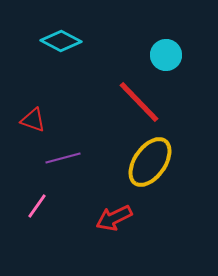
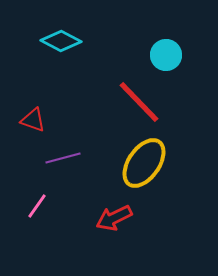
yellow ellipse: moved 6 px left, 1 px down
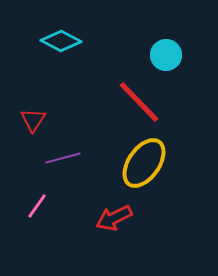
red triangle: rotated 44 degrees clockwise
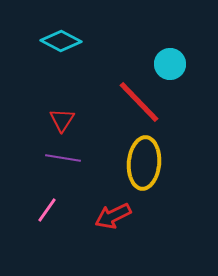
cyan circle: moved 4 px right, 9 px down
red triangle: moved 29 px right
purple line: rotated 24 degrees clockwise
yellow ellipse: rotated 30 degrees counterclockwise
pink line: moved 10 px right, 4 px down
red arrow: moved 1 px left, 2 px up
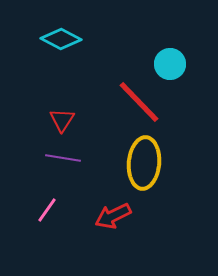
cyan diamond: moved 2 px up
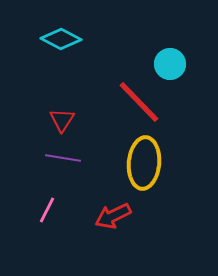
pink line: rotated 8 degrees counterclockwise
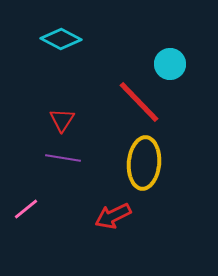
pink line: moved 21 px left, 1 px up; rotated 24 degrees clockwise
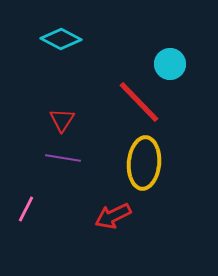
pink line: rotated 24 degrees counterclockwise
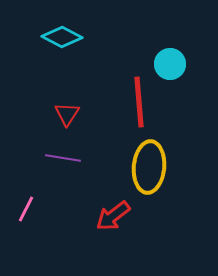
cyan diamond: moved 1 px right, 2 px up
red line: rotated 39 degrees clockwise
red triangle: moved 5 px right, 6 px up
yellow ellipse: moved 5 px right, 4 px down
red arrow: rotated 12 degrees counterclockwise
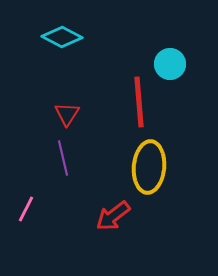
purple line: rotated 68 degrees clockwise
